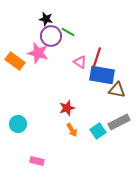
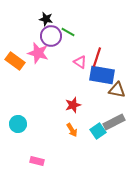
red star: moved 6 px right, 3 px up
gray rectangle: moved 5 px left
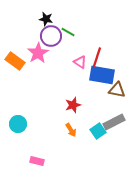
pink star: rotated 25 degrees clockwise
orange arrow: moved 1 px left
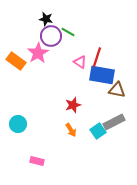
orange rectangle: moved 1 px right
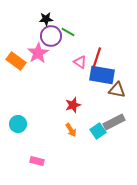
black star: rotated 16 degrees counterclockwise
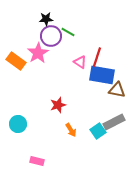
red star: moved 15 px left
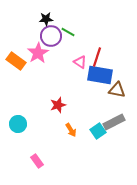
blue rectangle: moved 2 px left
pink rectangle: rotated 40 degrees clockwise
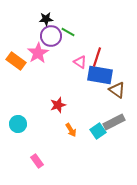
brown triangle: rotated 24 degrees clockwise
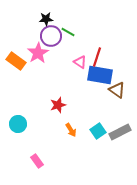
gray rectangle: moved 6 px right, 10 px down
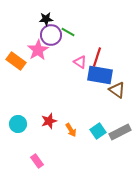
purple circle: moved 1 px up
pink star: moved 3 px up
red star: moved 9 px left, 16 px down
